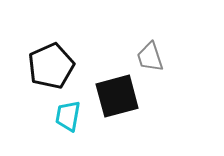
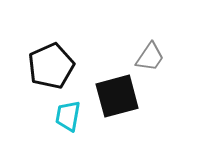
gray trapezoid: rotated 128 degrees counterclockwise
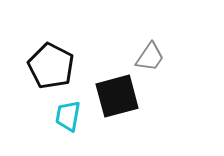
black pentagon: rotated 21 degrees counterclockwise
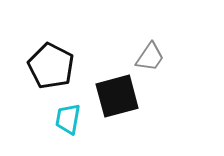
cyan trapezoid: moved 3 px down
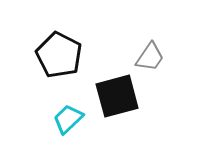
black pentagon: moved 8 px right, 11 px up
cyan trapezoid: rotated 36 degrees clockwise
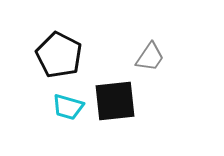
black square: moved 2 px left, 5 px down; rotated 9 degrees clockwise
cyan trapezoid: moved 12 px up; rotated 120 degrees counterclockwise
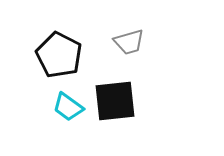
gray trapezoid: moved 21 px left, 15 px up; rotated 40 degrees clockwise
cyan trapezoid: rotated 20 degrees clockwise
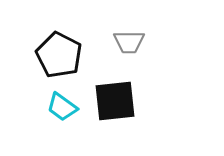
gray trapezoid: rotated 16 degrees clockwise
cyan trapezoid: moved 6 px left
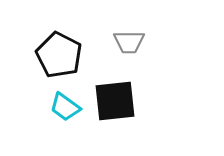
cyan trapezoid: moved 3 px right
